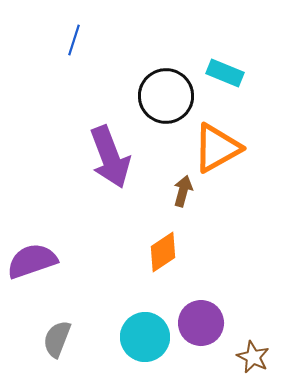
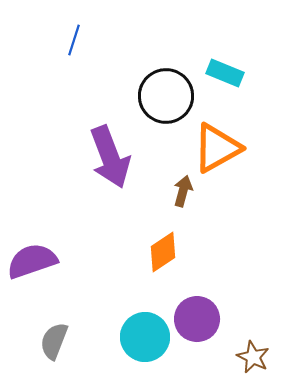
purple circle: moved 4 px left, 4 px up
gray semicircle: moved 3 px left, 2 px down
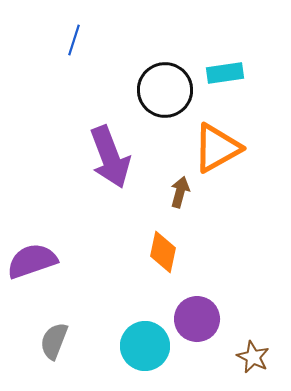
cyan rectangle: rotated 30 degrees counterclockwise
black circle: moved 1 px left, 6 px up
brown arrow: moved 3 px left, 1 px down
orange diamond: rotated 45 degrees counterclockwise
cyan circle: moved 9 px down
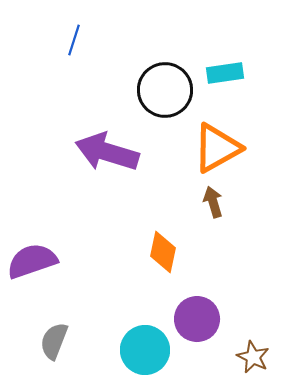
purple arrow: moved 3 px left, 5 px up; rotated 128 degrees clockwise
brown arrow: moved 33 px right, 10 px down; rotated 32 degrees counterclockwise
cyan circle: moved 4 px down
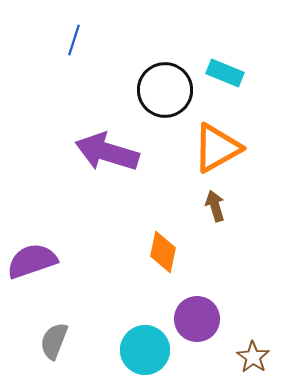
cyan rectangle: rotated 30 degrees clockwise
brown arrow: moved 2 px right, 4 px down
brown star: rotated 8 degrees clockwise
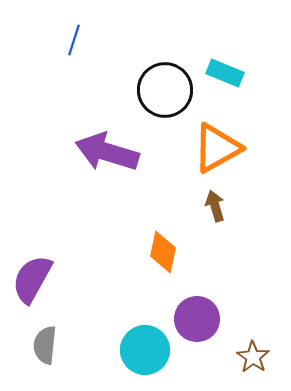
purple semicircle: moved 18 px down; rotated 42 degrees counterclockwise
gray semicircle: moved 9 px left, 4 px down; rotated 15 degrees counterclockwise
